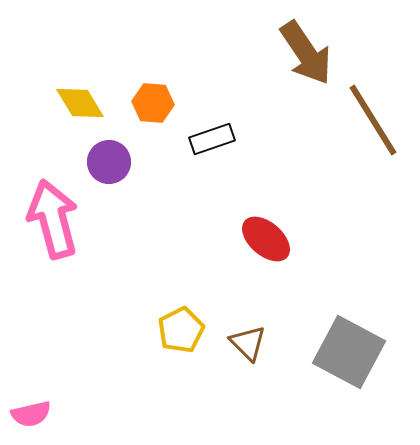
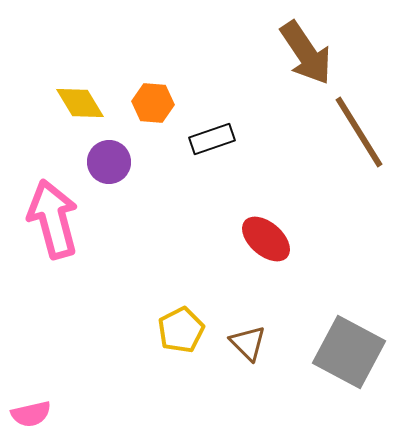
brown line: moved 14 px left, 12 px down
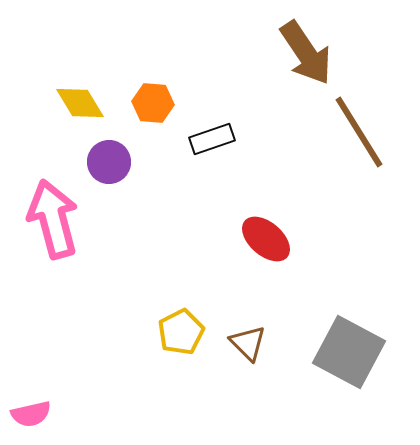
yellow pentagon: moved 2 px down
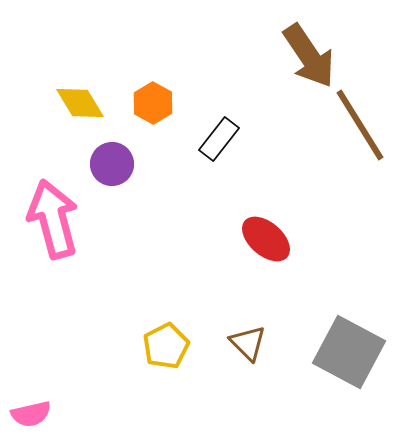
brown arrow: moved 3 px right, 3 px down
orange hexagon: rotated 24 degrees clockwise
brown line: moved 1 px right, 7 px up
black rectangle: moved 7 px right; rotated 33 degrees counterclockwise
purple circle: moved 3 px right, 2 px down
yellow pentagon: moved 15 px left, 14 px down
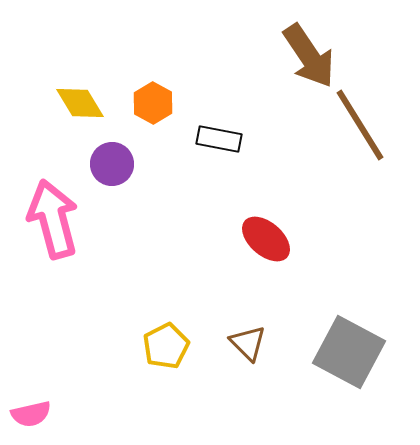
black rectangle: rotated 63 degrees clockwise
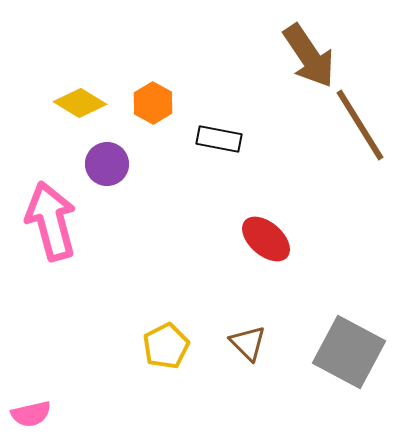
yellow diamond: rotated 27 degrees counterclockwise
purple circle: moved 5 px left
pink arrow: moved 2 px left, 2 px down
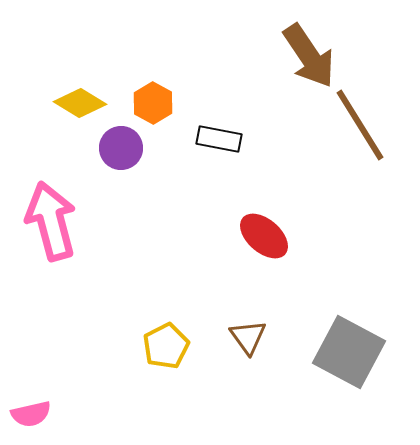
purple circle: moved 14 px right, 16 px up
red ellipse: moved 2 px left, 3 px up
brown triangle: moved 6 px up; rotated 9 degrees clockwise
